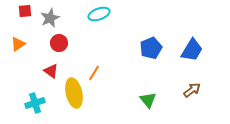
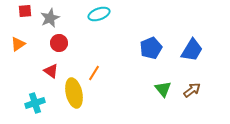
green triangle: moved 15 px right, 11 px up
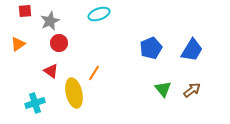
gray star: moved 3 px down
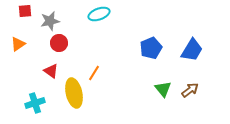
gray star: rotated 12 degrees clockwise
brown arrow: moved 2 px left
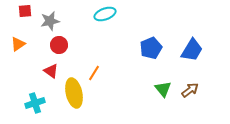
cyan ellipse: moved 6 px right
red circle: moved 2 px down
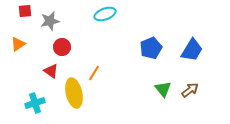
red circle: moved 3 px right, 2 px down
